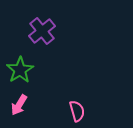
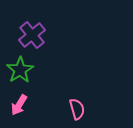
purple cross: moved 10 px left, 4 px down
pink semicircle: moved 2 px up
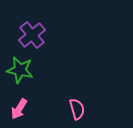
green star: rotated 28 degrees counterclockwise
pink arrow: moved 4 px down
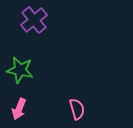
purple cross: moved 2 px right, 15 px up
pink arrow: rotated 10 degrees counterclockwise
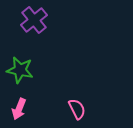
pink semicircle: rotated 10 degrees counterclockwise
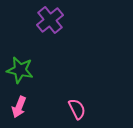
purple cross: moved 16 px right
pink arrow: moved 2 px up
